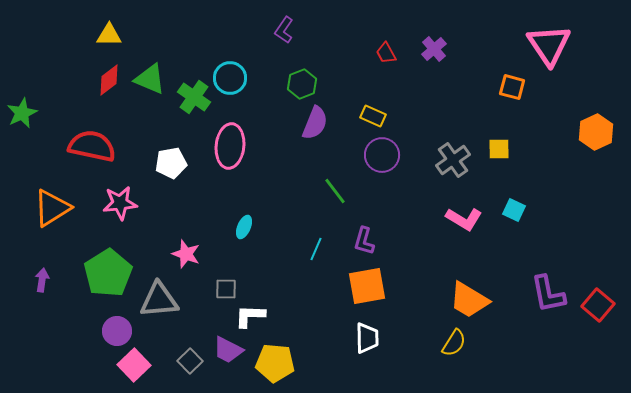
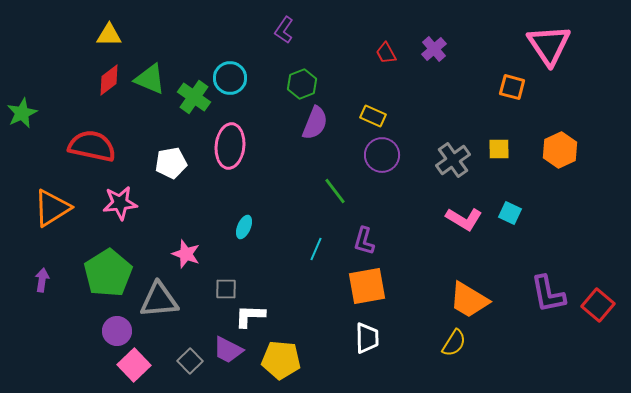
orange hexagon at (596, 132): moved 36 px left, 18 px down
cyan square at (514, 210): moved 4 px left, 3 px down
yellow pentagon at (275, 363): moved 6 px right, 3 px up
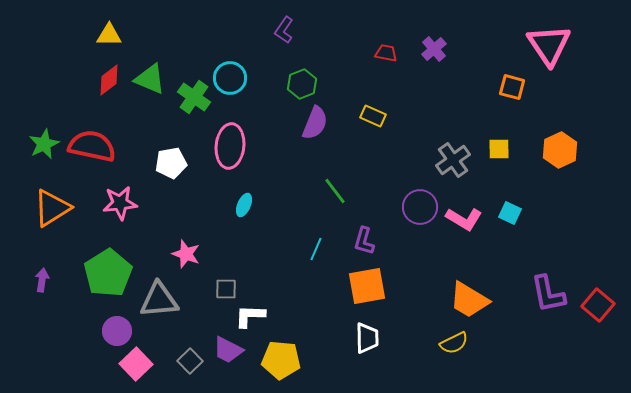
red trapezoid at (386, 53): rotated 130 degrees clockwise
green star at (22, 113): moved 22 px right, 31 px down
purple circle at (382, 155): moved 38 px right, 52 px down
cyan ellipse at (244, 227): moved 22 px up
yellow semicircle at (454, 343): rotated 32 degrees clockwise
pink square at (134, 365): moved 2 px right, 1 px up
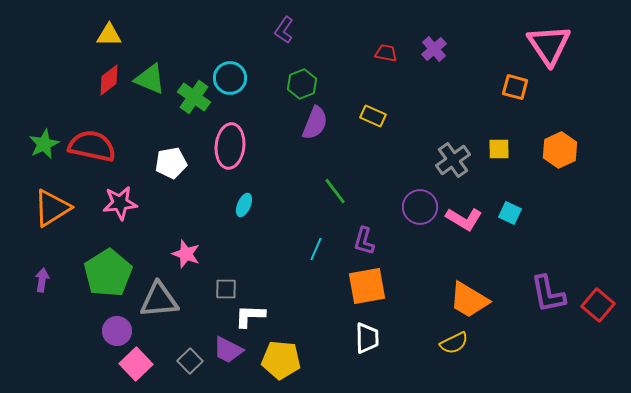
orange square at (512, 87): moved 3 px right
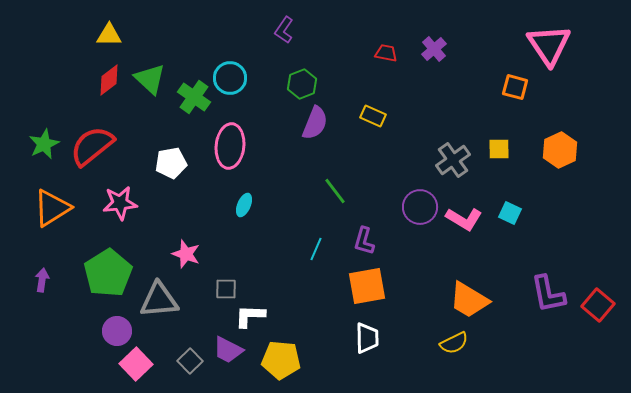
green triangle at (150, 79): rotated 20 degrees clockwise
red semicircle at (92, 146): rotated 51 degrees counterclockwise
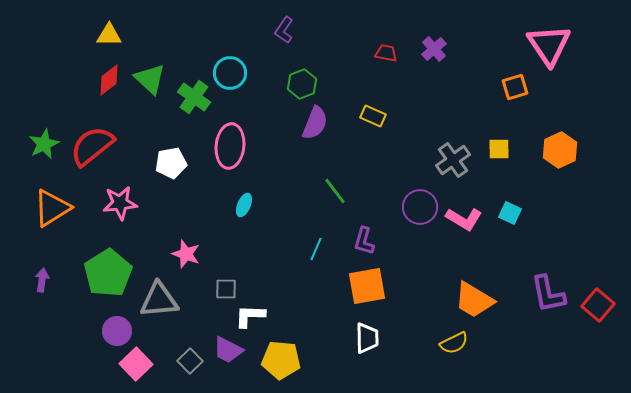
cyan circle at (230, 78): moved 5 px up
orange square at (515, 87): rotated 32 degrees counterclockwise
orange trapezoid at (469, 300): moved 5 px right
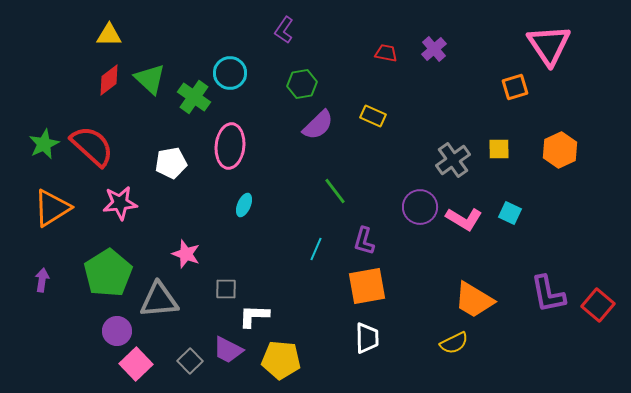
green hexagon at (302, 84): rotated 12 degrees clockwise
purple semicircle at (315, 123): moved 3 px right, 2 px down; rotated 24 degrees clockwise
red semicircle at (92, 146): rotated 81 degrees clockwise
white L-shape at (250, 316): moved 4 px right
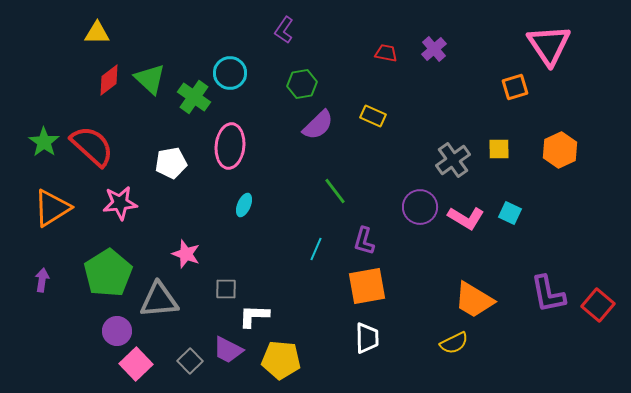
yellow triangle at (109, 35): moved 12 px left, 2 px up
green star at (44, 144): moved 2 px up; rotated 12 degrees counterclockwise
pink L-shape at (464, 219): moved 2 px right, 1 px up
